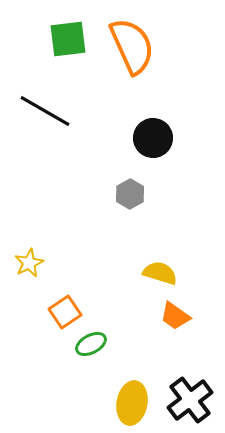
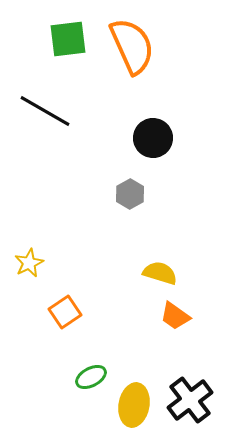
green ellipse: moved 33 px down
yellow ellipse: moved 2 px right, 2 px down
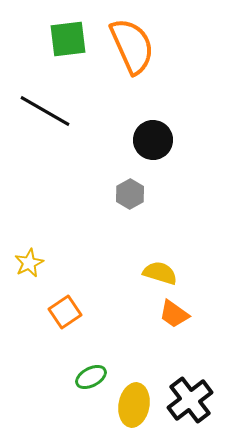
black circle: moved 2 px down
orange trapezoid: moved 1 px left, 2 px up
